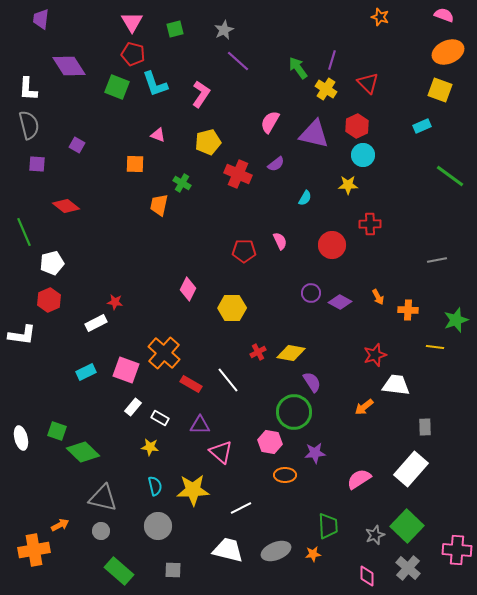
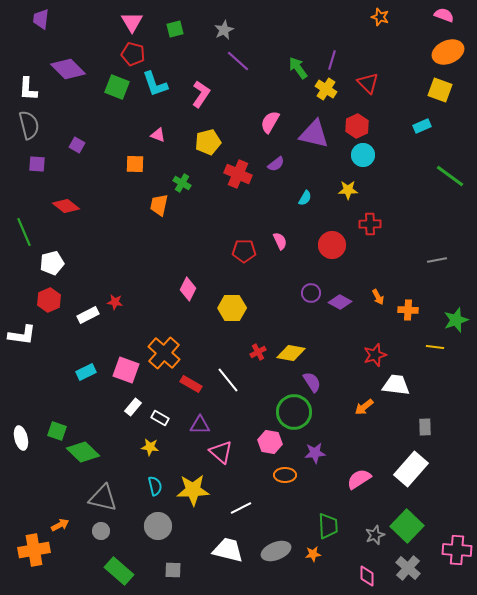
purple diamond at (69, 66): moved 1 px left, 3 px down; rotated 12 degrees counterclockwise
yellow star at (348, 185): moved 5 px down
white rectangle at (96, 323): moved 8 px left, 8 px up
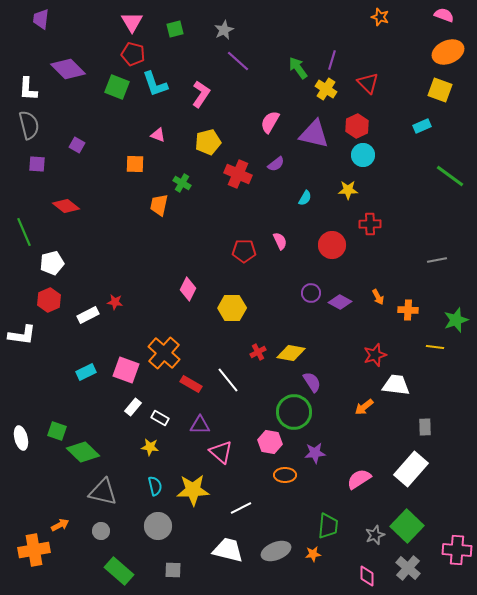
gray triangle at (103, 498): moved 6 px up
green trapezoid at (328, 526): rotated 8 degrees clockwise
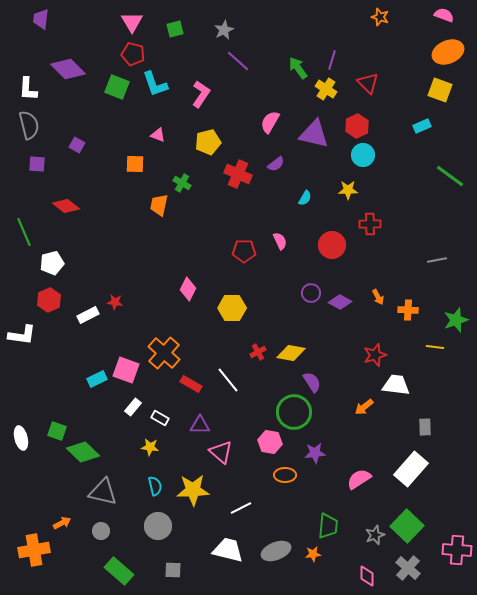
cyan rectangle at (86, 372): moved 11 px right, 7 px down
orange arrow at (60, 525): moved 2 px right, 2 px up
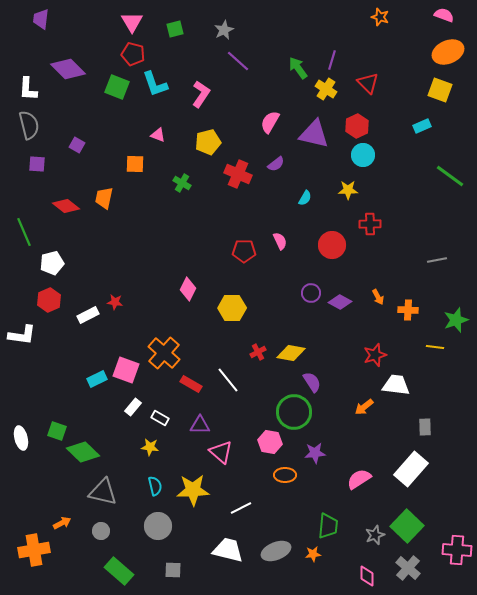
orange trapezoid at (159, 205): moved 55 px left, 7 px up
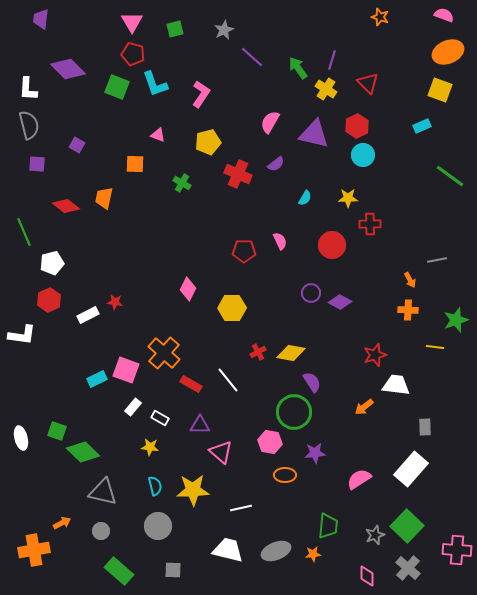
purple line at (238, 61): moved 14 px right, 4 px up
yellow star at (348, 190): moved 8 px down
orange arrow at (378, 297): moved 32 px right, 17 px up
white line at (241, 508): rotated 15 degrees clockwise
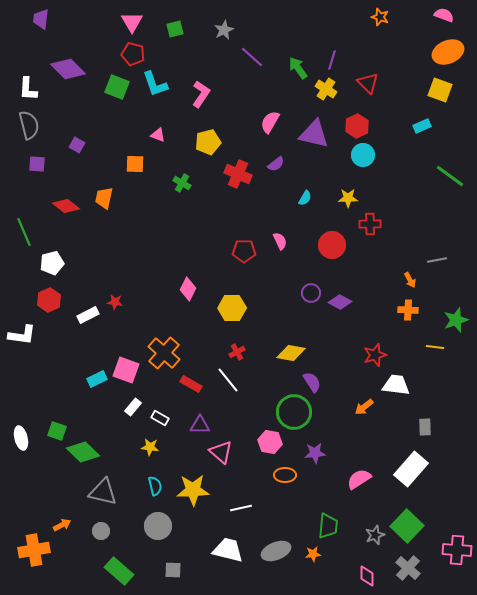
red cross at (258, 352): moved 21 px left
orange arrow at (62, 523): moved 2 px down
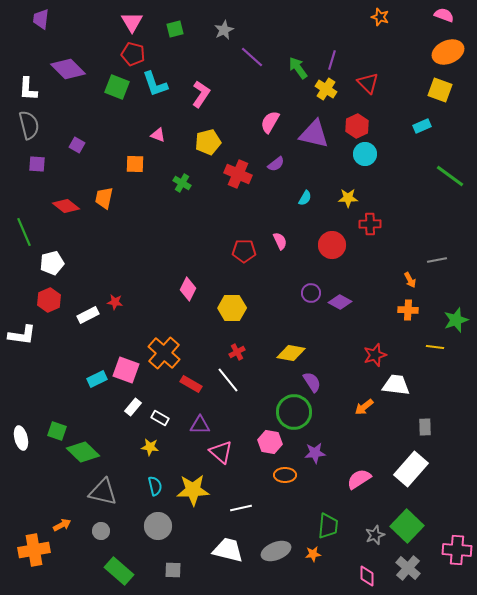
cyan circle at (363, 155): moved 2 px right, 1 px up
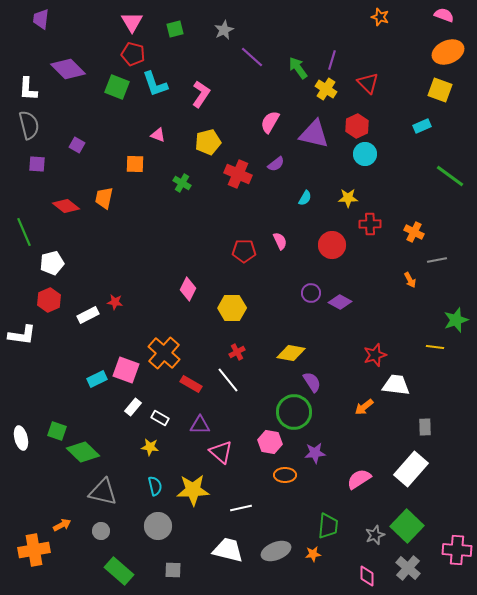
orange cross at (408, 310): moved 6 px right, 78 px up; rotated 24 degrees clockwise
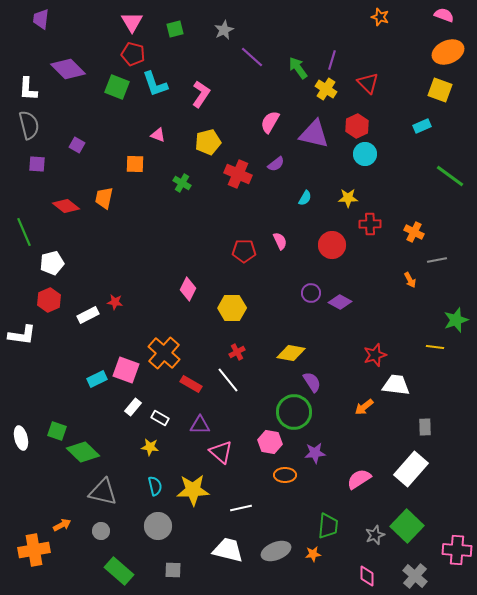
gray cross at (408, 568): moved 7 px right, 8 px down
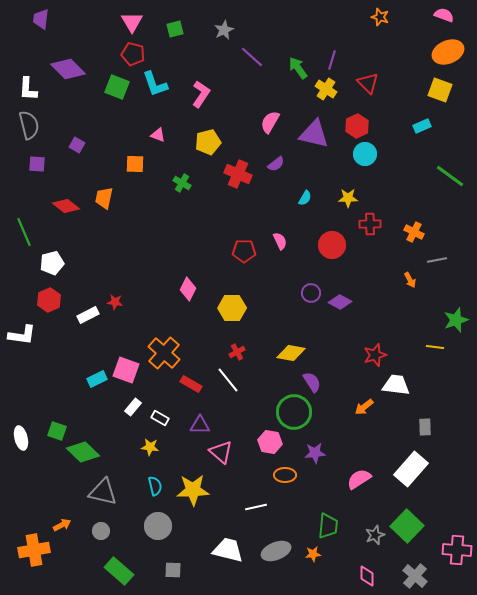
white line at (241, 508): moved 15 px right, 1 px up
